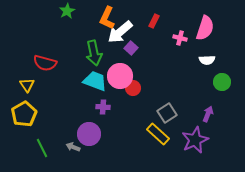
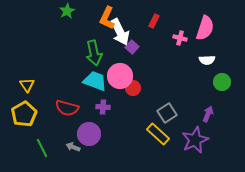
white arrow: rotated 76 degrees counterclockwise
purple square: moved 1 px right, 1 px up
red semicircle: moved 22 px right, 45 px down
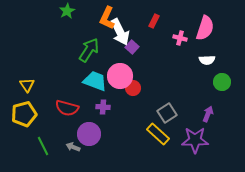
green arrow: moved 5 px left, 3 px up; rotated 135 degrees counterclockwise
yellow pentagon: rotated 15 degrees clockwise
purple star: rotated 24 degrees clockwise
green line: moved 1 px right, 2 px up
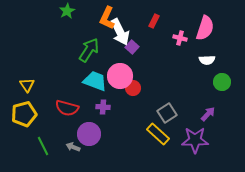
purple arrow: rotated 21 degrees clockwise
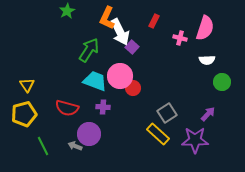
gray arrow: moved 2 px right, 1 px up
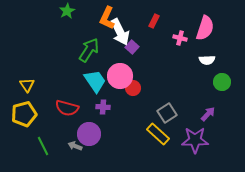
cyan trapezoid: rotated 35 degrees clockwise
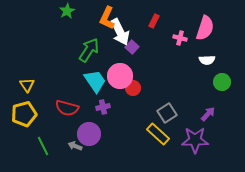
purple cross: rotated 16 degrees counterclockwise
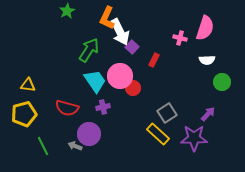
red rectangle: moved 39 px down
yellow triangle: moved 1 px right; rotated 49 degrees counterclockwise
purple star: moved 1 px left, 2 px up
